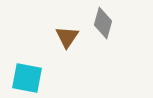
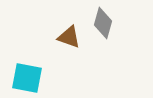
brown triangle: moved 2 px right; rotated 45 degrees counterclockwise
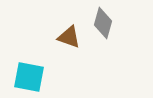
cyan square: moved 2 px right, 1 px up
